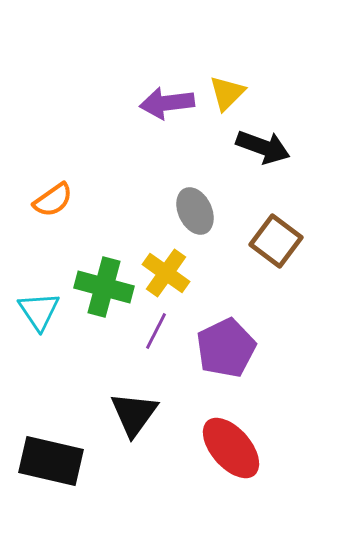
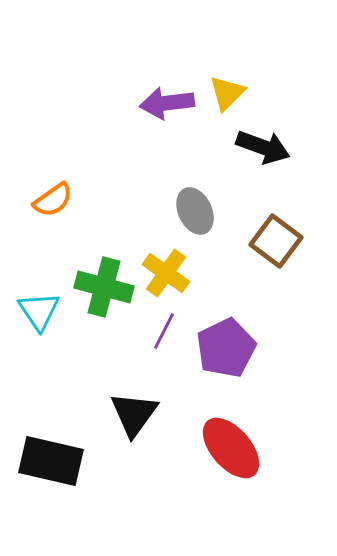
purple line: moved 8 px right
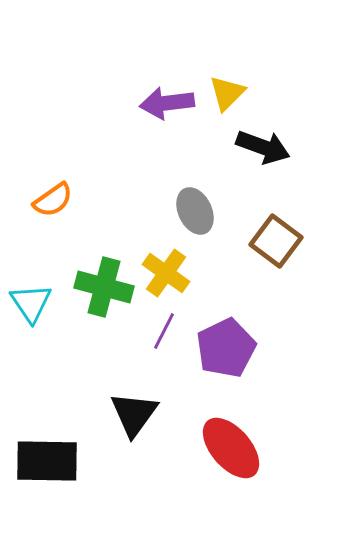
cyan triangle: moved 8 px left, 8 px up
black rectangle: moved 4 px left; rotated 12 degrees counterclockwise
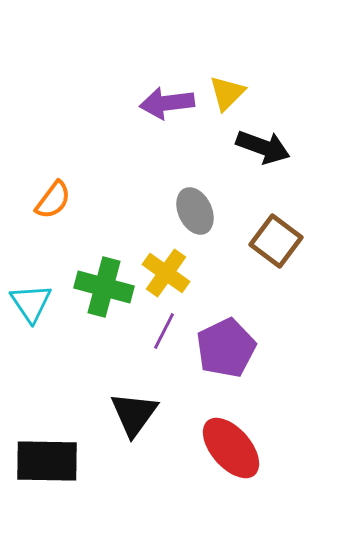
orange semicircle: rotated 18 degrees counterclockwise
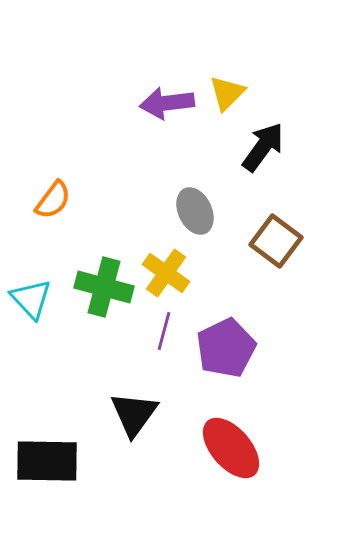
black arrow: rotated 74 degrees counterclockwise
cyan triangle: moved 4 px up; rotated 9 degrees counterclockwise
purple line: rotated 12 degrees counterclockwise
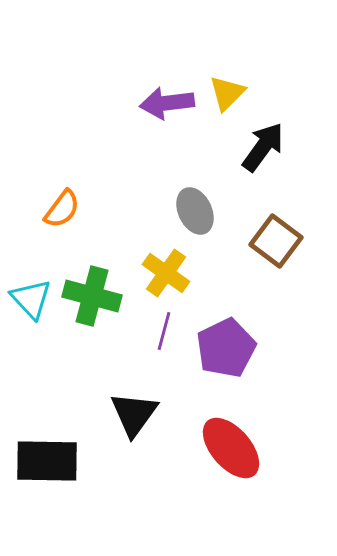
orange semicircle: moved 9 px right, 9 px down
green cross: moved 12 px left, 9 px down
